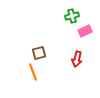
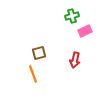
red arrow: moved 2 px left, 1 px down
orange line: moved 2 px down
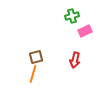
brown square: moved 3 px left, 4 px down
orange line: rotated 36 degrees clockwise
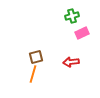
pink rectangle: moved 3 px left, 2 px down
red arrow: moved 4 px left, 2 px down; rotated 70 degrees clockwise
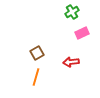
green cross: moved 4 px up; rotated 16 degrees counterclockwise
brown square: moved 1 px right, 4 px up; rotated 16 degrees counterclockwise
orange line: moved 3 px right, 3 px down
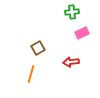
green cross: rotated 24 degrees clockwise
brown square: moved 1 px right, 5 px up
orange line: moved 5 px left, 3 px up
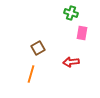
green cross: moved 1 px left, 1 px down; rotated 24 degrees clockwise
pink rectangle: rotated 56 degrees counterclockwise
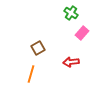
green cross: rotated 16 degrees clockwise
pink rectangle: rotated 32 degrees clockwise
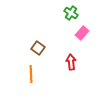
brown square: rotated 24 degrees counterclockwise
red arrow: rotated 91 degrees clockwise
orange line: rotated 18 degrees counterclockwise
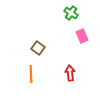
pink rectangle: moved 3 px down; rotated 64 degrees counterclockwise
red arrow: moved 1 px left, 11 px down
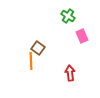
green cross: moved 3 px left, 3 px down
orange line: moved 13 px up
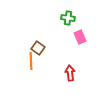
green cross: moved 2 px down; rotated 24 degrees counterclockwise
pink rectangle: moved 2 px left, 1 px down
